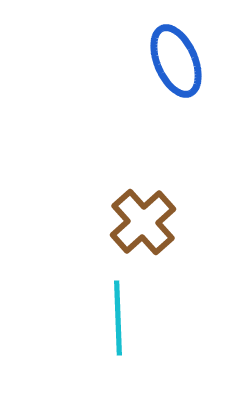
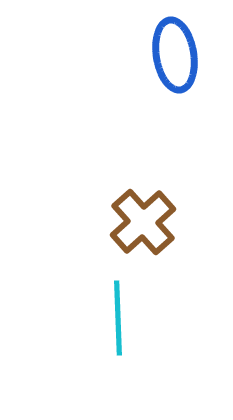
blue ellipse: moved 1 px left, 6 px up; rotated 14 degrees clockwise
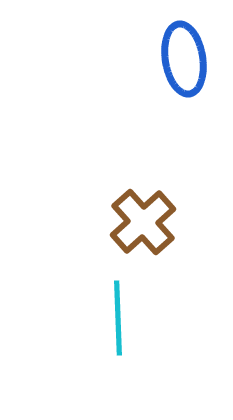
blue ellipse: moved 9 px right, 4 px down
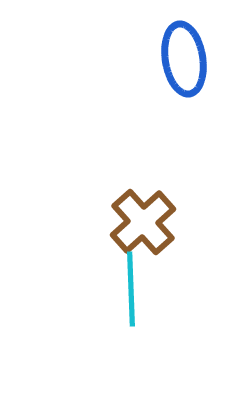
cyan line: moved 13 px right, 29 px up
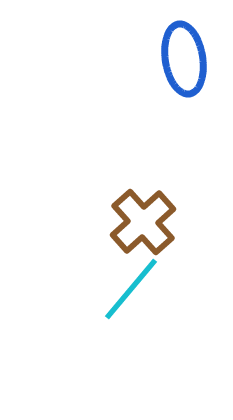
cyan line: rotated 42 degrees clockwise
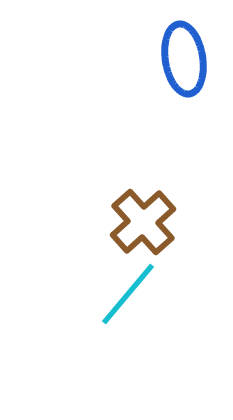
cyan line: moved 3 px left, 5 px down
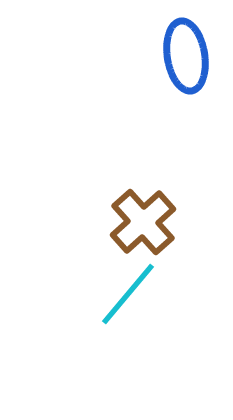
blue ellipse: moved 2 px right, 3 px up
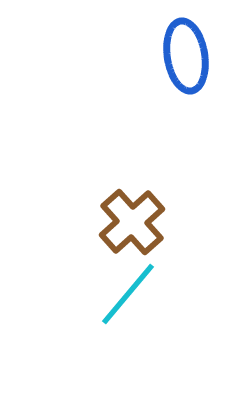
brown cross: moved 11 px left
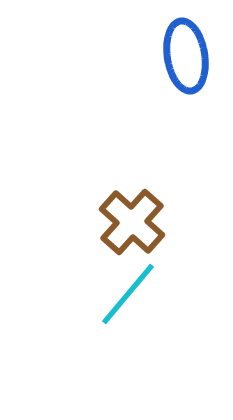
brown cross: rotated 6 degrees counterclockwise
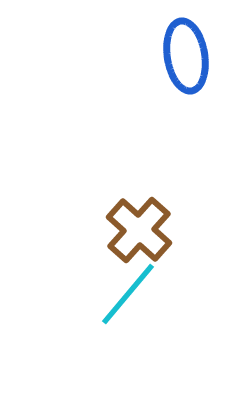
brown cross: moved 7 px right, 8 px down
